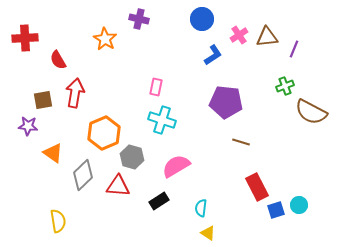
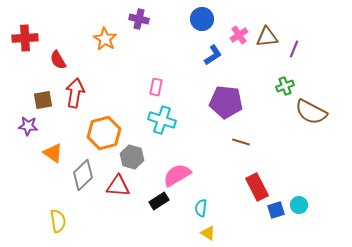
orange hexagon: rotated 8 degrees clockwise
pink semicircle: moved 1 px right, 9 px down
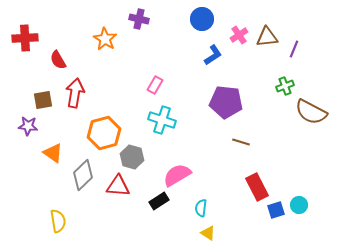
pink rectangle: moved 1 px left, 2 px up; rotated 18 degrees clockwise
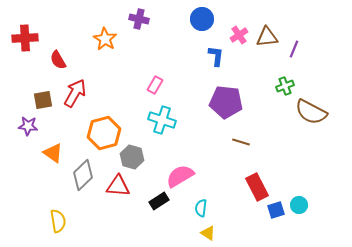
blue L-shape: moved 3 px right, 1 px down; rotated 50 degrees counterclockwise
red arrow: rotated 20 degrees clockwise
pink semicircle: moved 3 px right, 1 px down
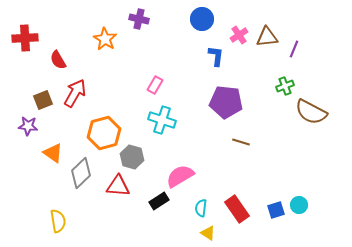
brown square: rotated 12 degrees counterclockwise
gray diamond: moved 2 px left, 2 px up
red rectangle: moved 20 px left, 22 px down; rotated 8 degrees counterclockwise
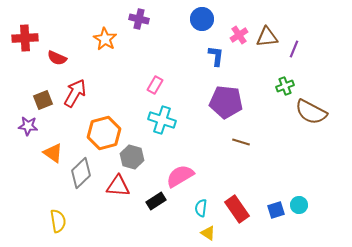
red semicircle: moved 1 px left, 2 px up; rotated 36 degrees counterclockwise
black rectangle: moved 3 px left
